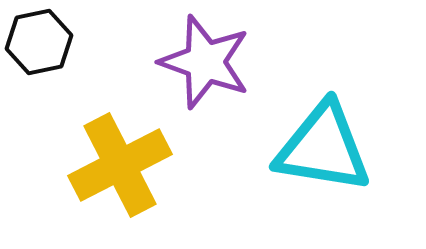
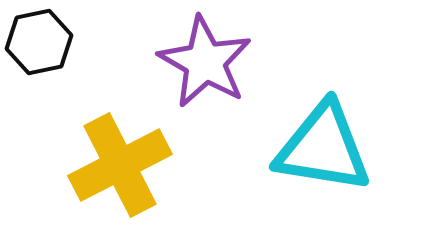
purple star: rotated 10 degrees clockwise
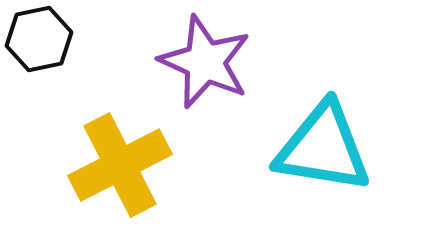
black hexagon: moved 3 px up
purple star: rotated 6 degrees counterclockwise
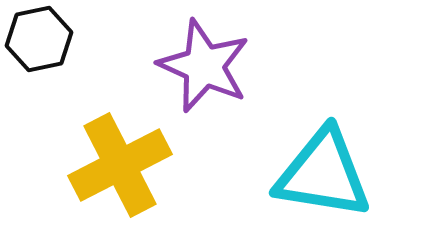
purple star: moved 1 px left, 4 px down
cyan triangle: moved 26 px down
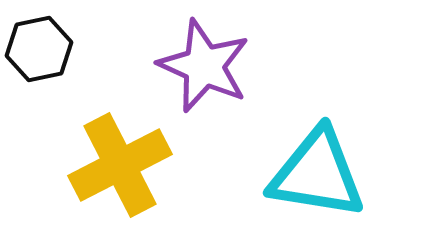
black hexagon: moved 10 px down
cyan triangle: moved 6 px left
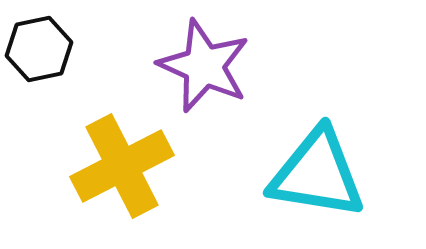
yellow cross: moved 2 px right, 1 px down
